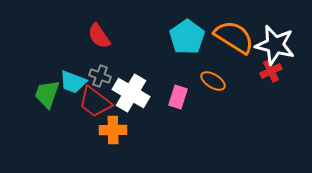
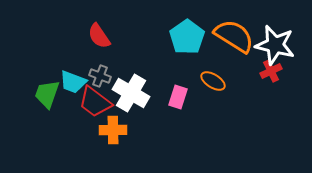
orange semicircle: moved 1 px up
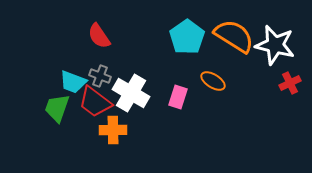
red cross: moved 19 px right, 12 px down
green trapezoid: moved 10 px right, 14 px down
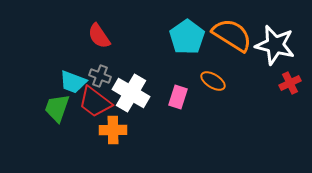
orange semicircle: moved 2 px left, 1 px up
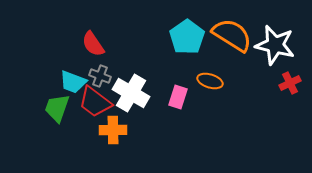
red semicircle: moved 6 px left, 8 px down
orange ellipse: moved 3 px left; rotated 15 degrees counterclockwise
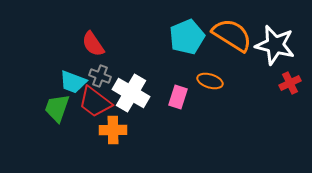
cyan pentagon: rotated 12 degrees clockwise
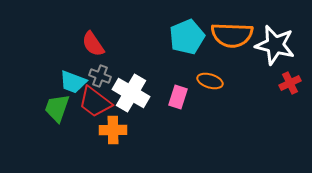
orange semicircle: rotated 150 degrees clockwise
